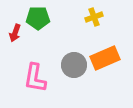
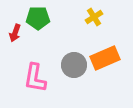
yellow cross: rotated 12 degrees counterclockwise
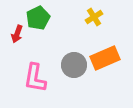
green pentagon: rotated 25 degrees counterclockwise
red arrow: moved 2 px right, 1 px down
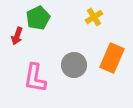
red arrow: moved 2 px down
orange rectangle: moved 7 px right; rotated 44 degrees counterclockwise
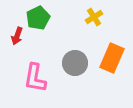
gray circle: moved 1 px right, 2 px up
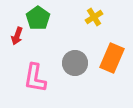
green pentagon: rotated 10 degrees counterclockwise
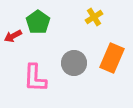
green pentagon: moved 4 px down
red arrow: moved 4 px left; rotated 42 degrees clockwise
gray circle: moved 1 px left
pink L-shape: rotated 8 degrees counterclockwise
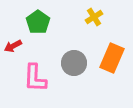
red arrow: moved 10 px down
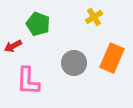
green pentagon: moved 2 px down; rotated 15 degrees counterclockwise
pink L-shape: moved 7 px left, 3 px down
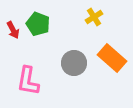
red arrow: moved 16 px up; rotated 90 degrees counterclockwise
orange rectangle: rotated 72 degrees counterclockwise
pink L-shape: rotated 8 degrees clockwise
